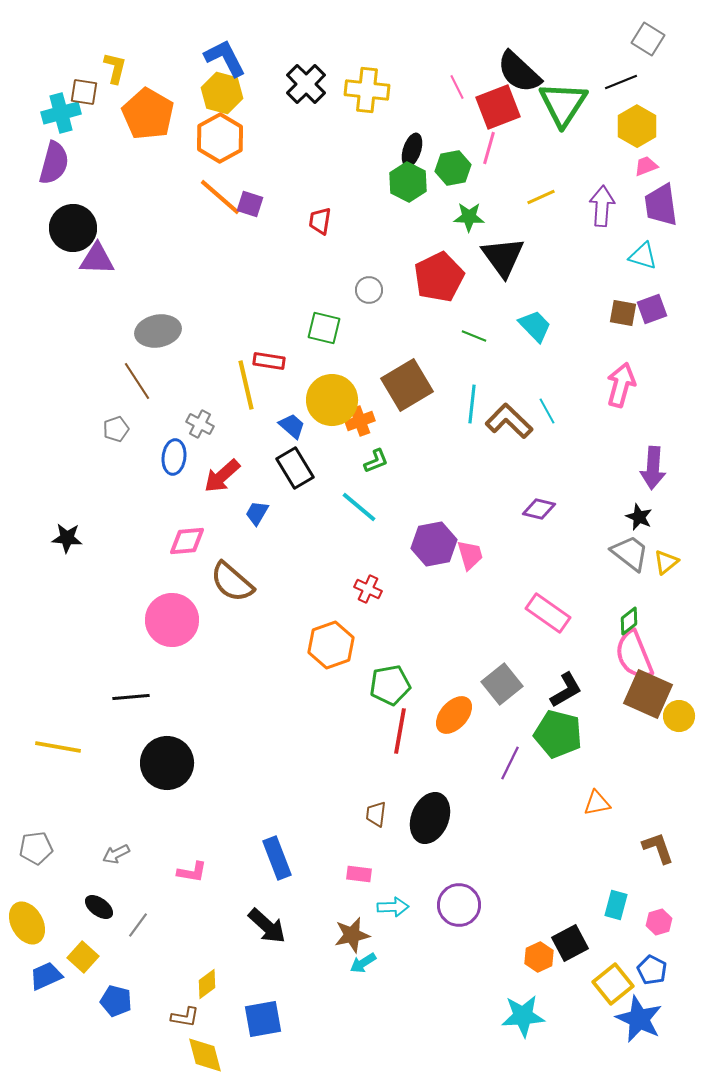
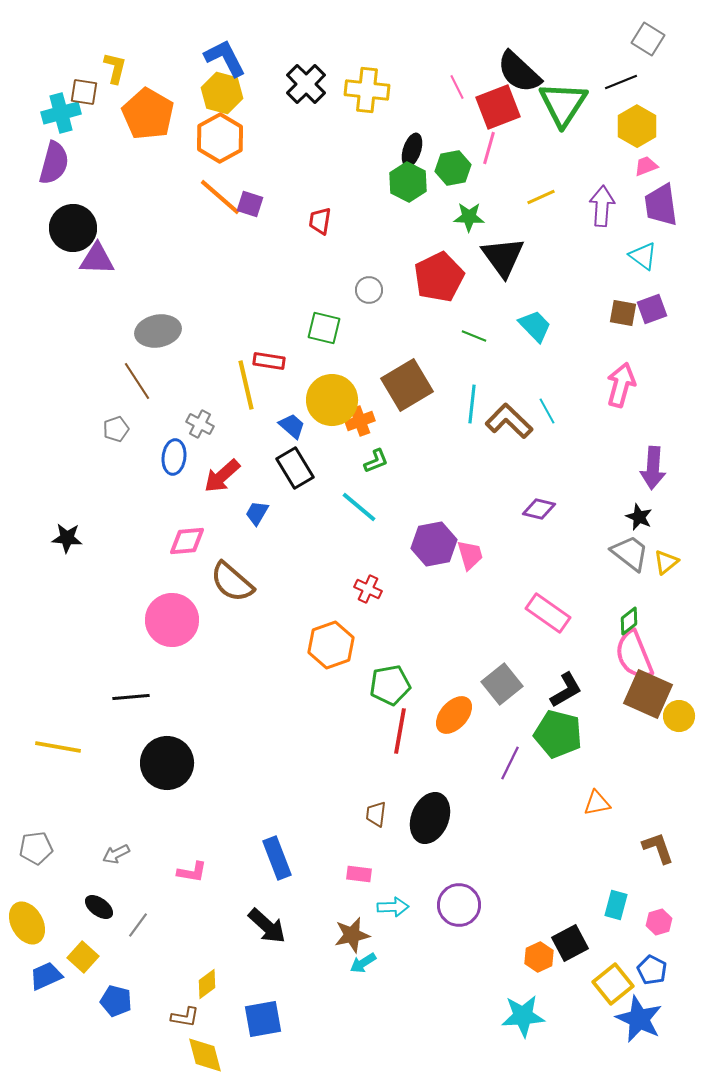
cyan triangle at (643, 256): rotated 20 degrees clockwise
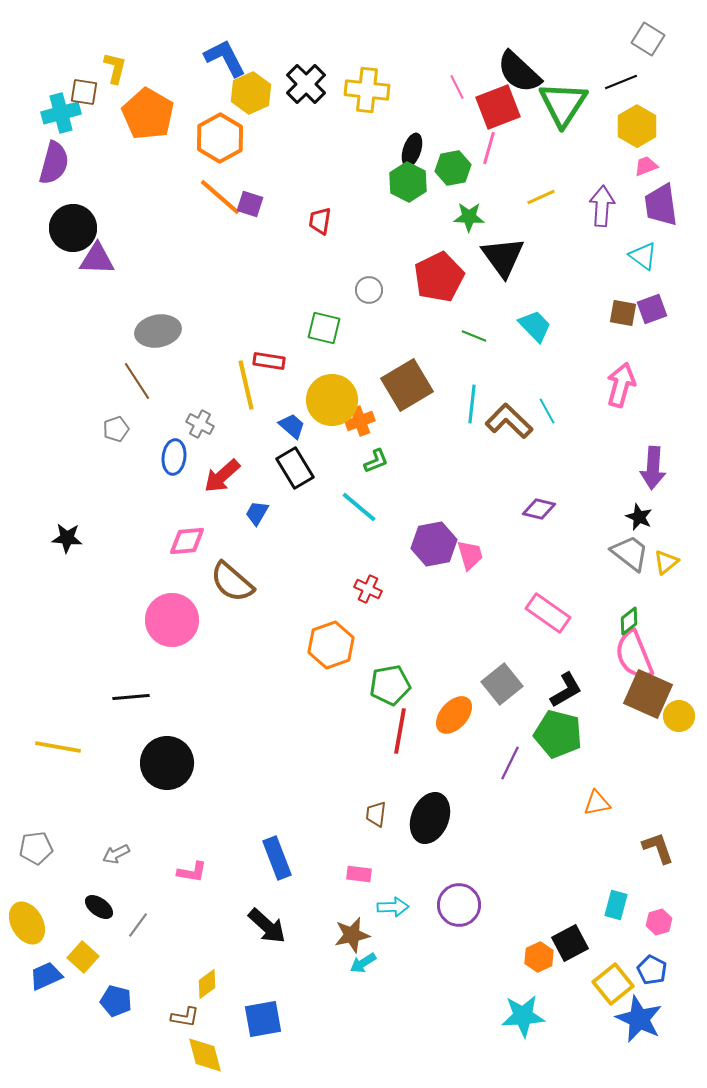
yellow hexagon at (222, 93): moved 29 px right; rotated 21 degrees clockwise
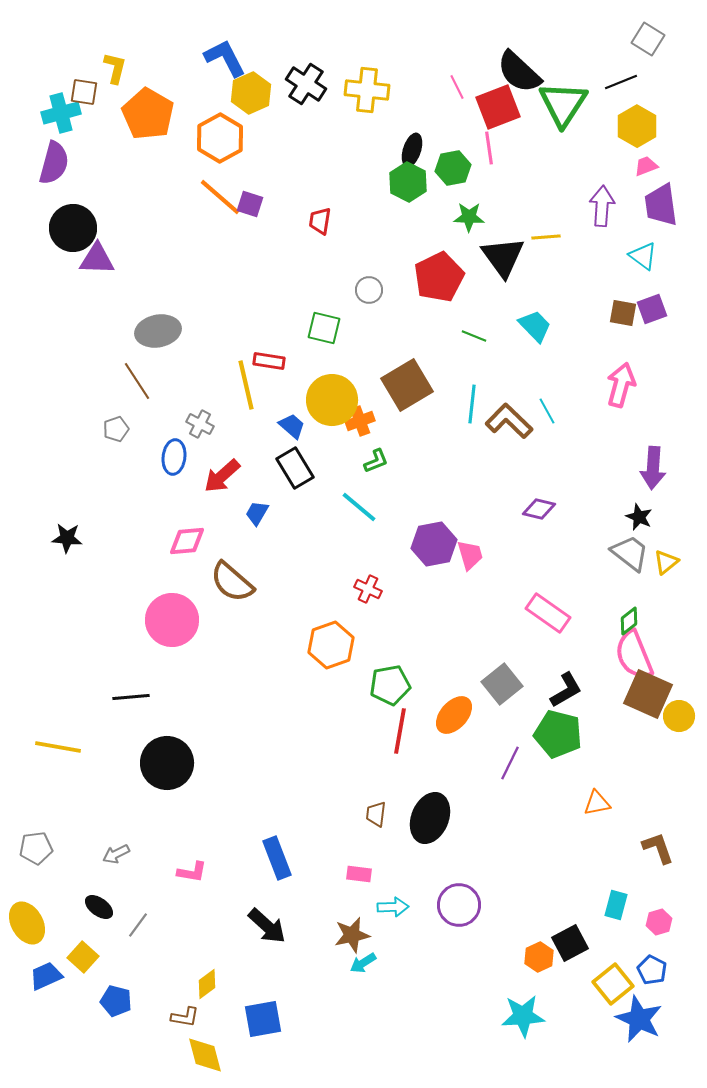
black cross at (306, 84): rotated 12 degrees counterclockwise
pink line at (489, 148): rotated 24 degrees counterclockwise
yellow line at (541, 197): moved 5 px right, 40 px down; rotated 20 degrees clockwise
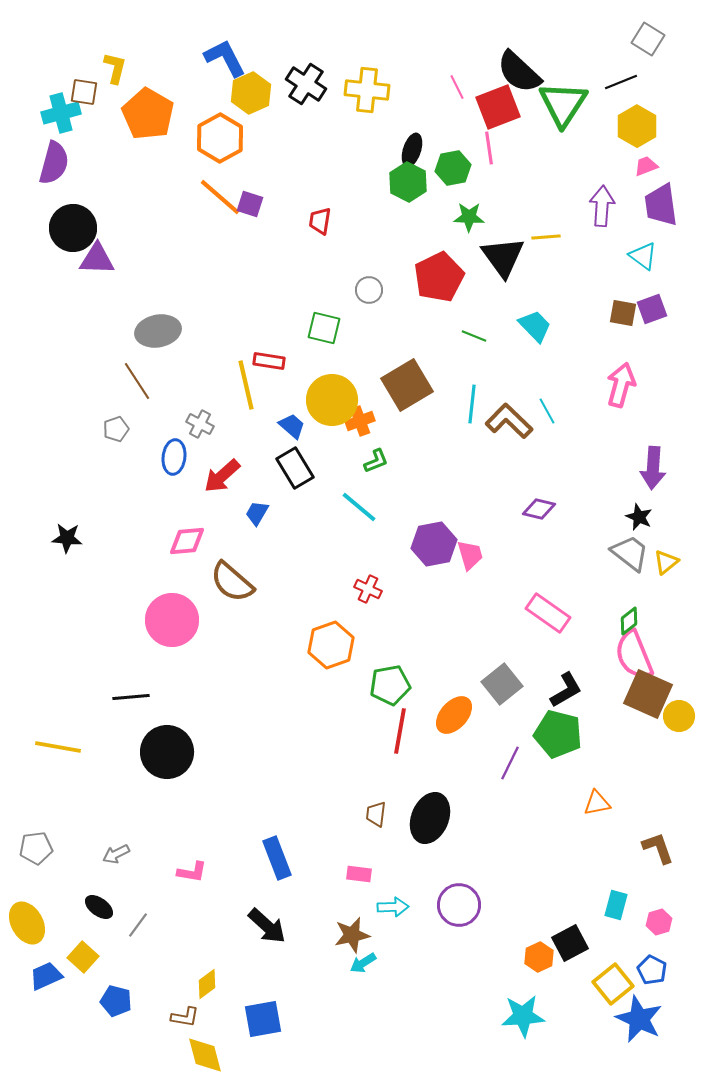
black circle at (167, 763): moved 11 px up
